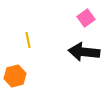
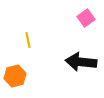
black arrow: moved 3 px left, 10 px down
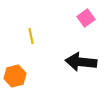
yellow line: moved 3 px right, 4 px up
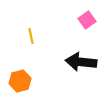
pink square: moved 1 px right, 2 px down
orange hexagon: moved 5 px right, 5 px down
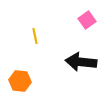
yellow line: moved 4 px right
orange hexagon: rotated 20 degrees clockwise
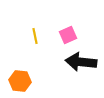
pink square: moved 19 px left, 15 px down; rotated 12 degrees clockwise
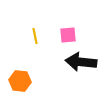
pink square: rotated 18 degrees clockwise
